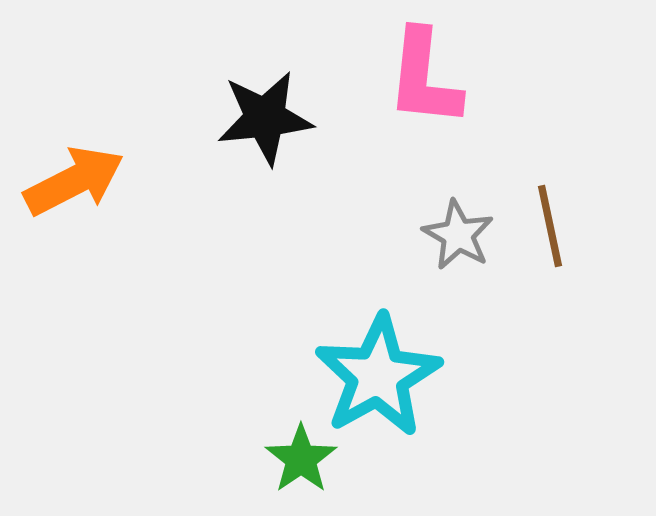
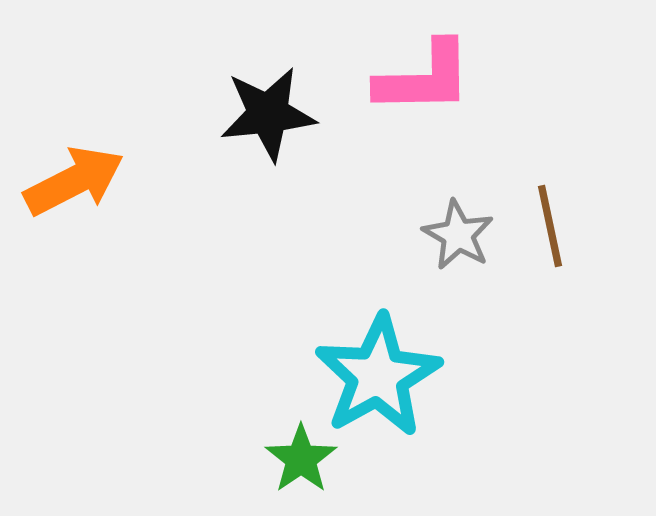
pink L-shape: rotated 97 degrees counterclockwise
black star: moved 3 px right, 4 px up
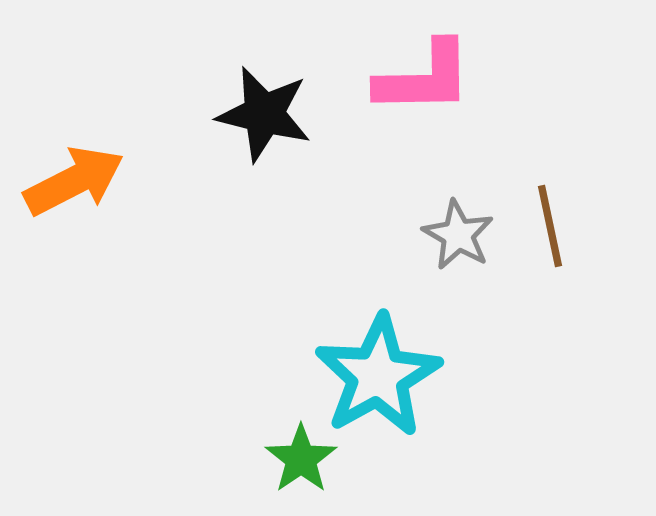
black star: moved 4 px left; rotated 20 degrees clockwise
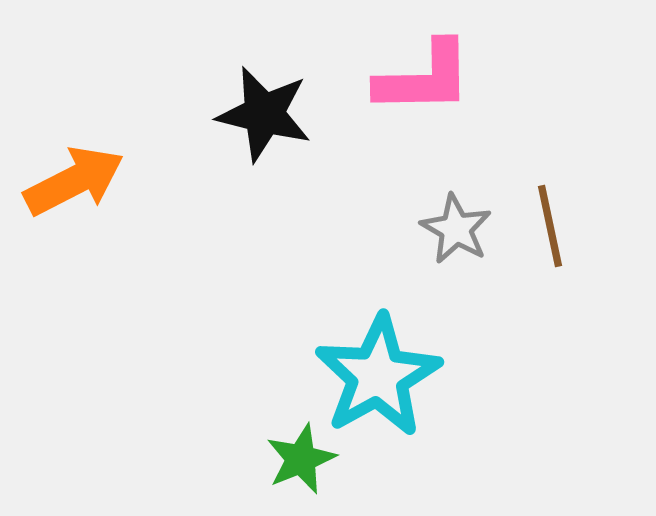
gray star: moved 2 px left, 6 px up
green star: rotated 12 degrees clockwise
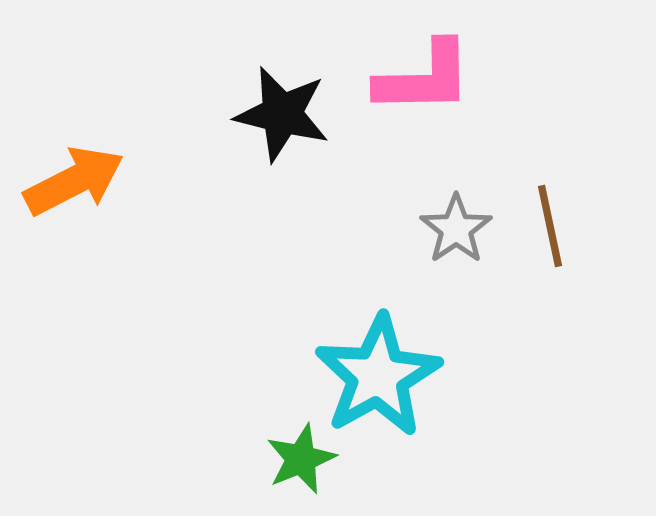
black star: moved 18 px right
gray star: rotated 8 degrees clockwise
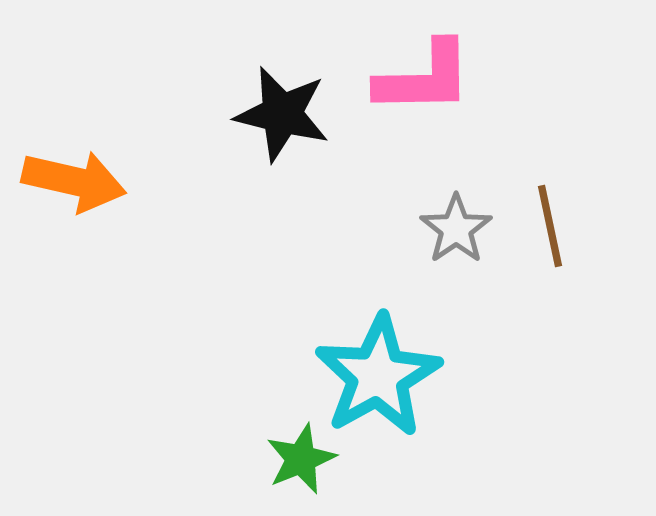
orange arrow: rotated 40 degrees clockwise
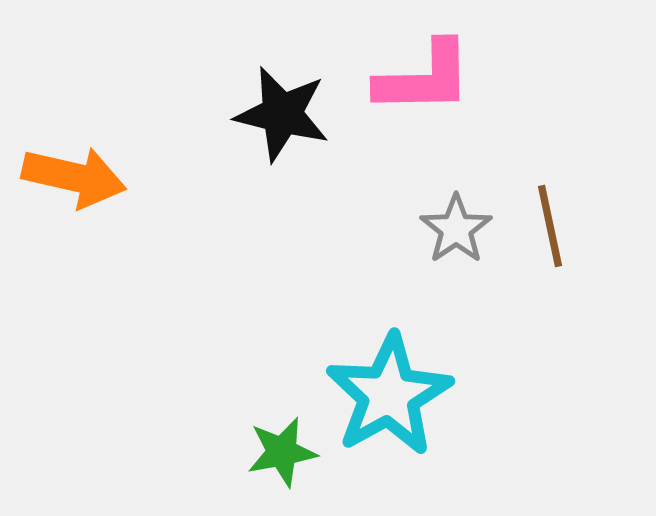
orange arrow: moved 4 px up
cyan star: moved 11 px right, 19 px down
green star: moved 19 px left, 7 px up; rotated 12 degrees clockwise
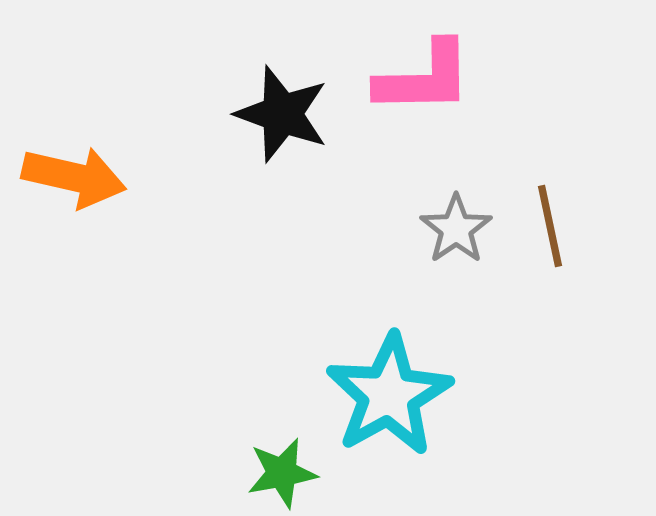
black star: rotated 6 degrees clockwise
green star: moved 21 px down
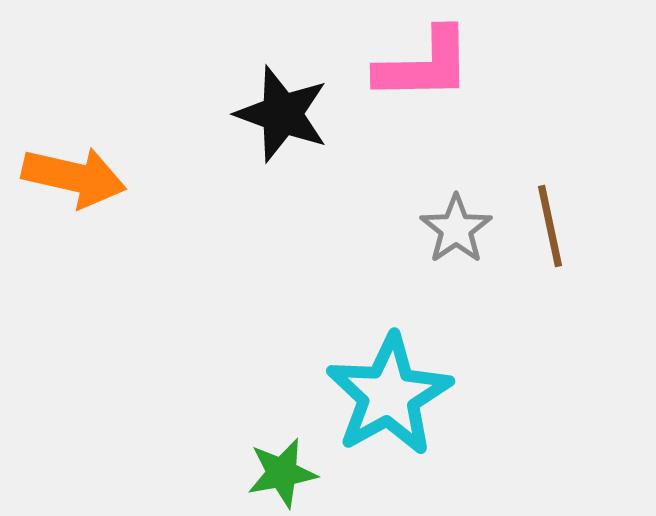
pink L-shape: moved 13 px up
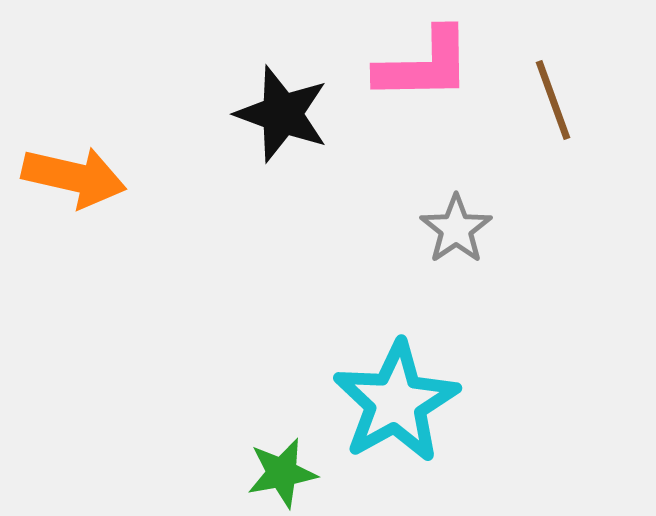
brown line: moved 3 px right, 126 px up; rotated 8 degrees counterclockwise
cyan star: moved 7 px right, 7 px down
